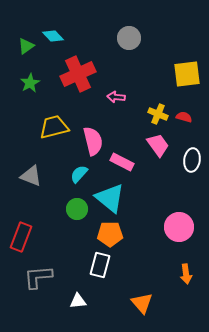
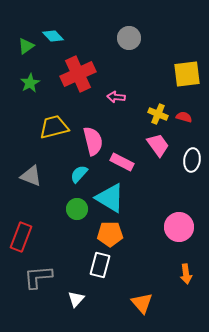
cyan triangle: rotated 8 degrees counterclockwise
white triangle: moved 2 px left, 2 px up; rotated 42 degrees counterclockwise
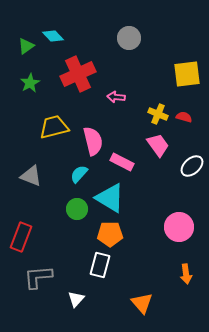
white ellipse: moved 6 px down; rotated 40 degrees clockwise
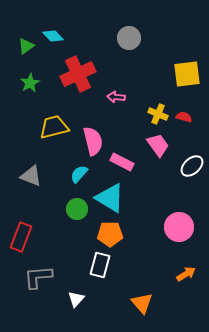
orange arrow: rotated 114 degrees counterclockwise
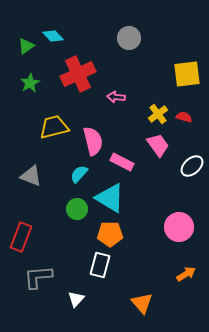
yellow cross: rotated 30 degrees clockwise
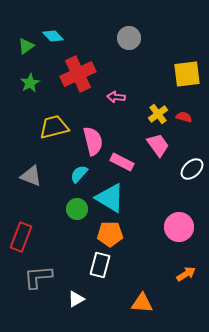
white ellipse: moved 3 px down
white triangle: rotated 18 degrees clockwise
orange triangle: rotated 45 degrees counterclockwise
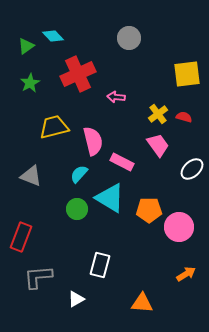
orange pentagon: moved 39 px right, 24 px up
